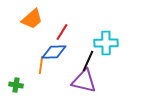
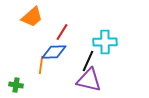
orange trapezoid: moved 2 px up
cyan cross: moved 1 px left, 1 px up
purple triangle: moved 5 px right, 1 px up
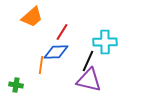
blue diamond: moved 2 px right
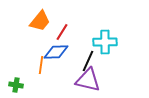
orange trapezoid: moved 8 px right, 4 px down; rotated 10 degrees counterclockwise
purple triangle: moved 1 px left
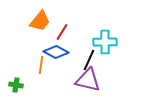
blue diamond: rotated 30 degrees clockwise
black line: moved 1 px right, 1 px up
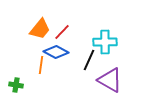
orange trapezoid: moved 8 px down
red line: rotated 12 degrees clockwise
purple triangle: moved 22 px right; rotated 16 degrees clockwise
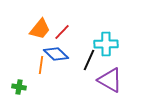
cyan cross: moved 1 px right, 2 px down
blue diamond: moved 2 px down; rotated 15 degrees clockwise
green cross: moved 3 px right, 2 px down
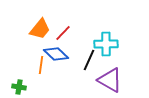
red line: moved 1 px right, 1 px down
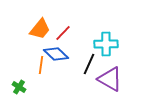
black line: moved 4 px down
purple triangle: moved 1 px up
green cross: rotated 24 degrees clockwise
